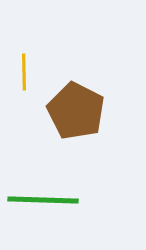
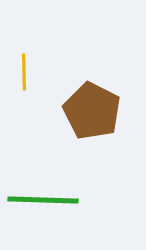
brown pentagon: moved 16 px right
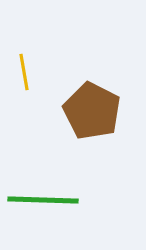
yellow line: rotated 9 degrees counterclockwise
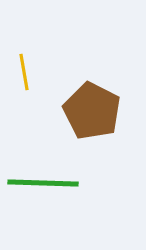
green line: moved 17 px up
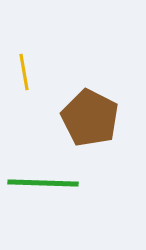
brown pentagon: moved 2 px left, 7 px down
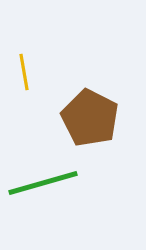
green line: rotated 18 degrees counterclockwise
